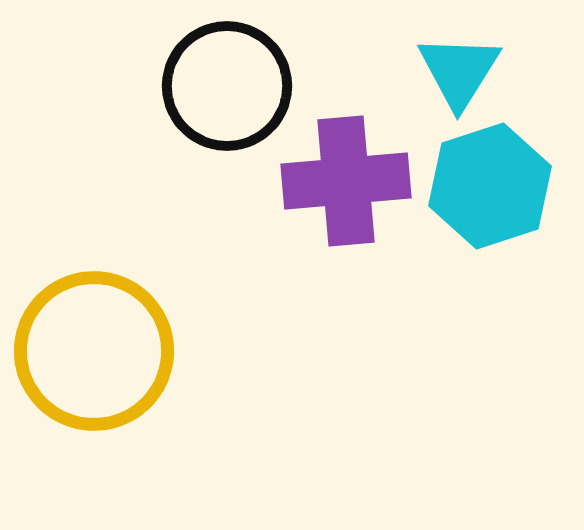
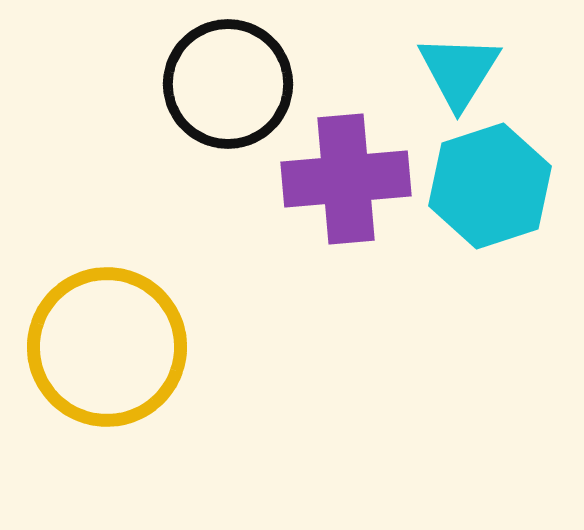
black circle: moved 1 px right, 2 px up
purple cross: moved 2 px up
yellow circle: moved 13 px right, 4 px up
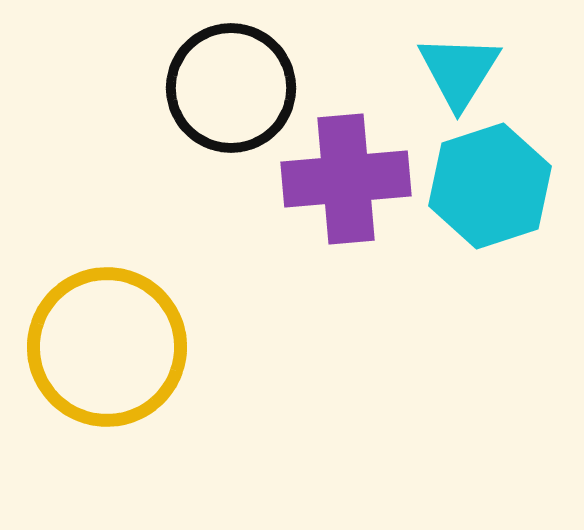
black circle: moved 3 px right, 4 px down
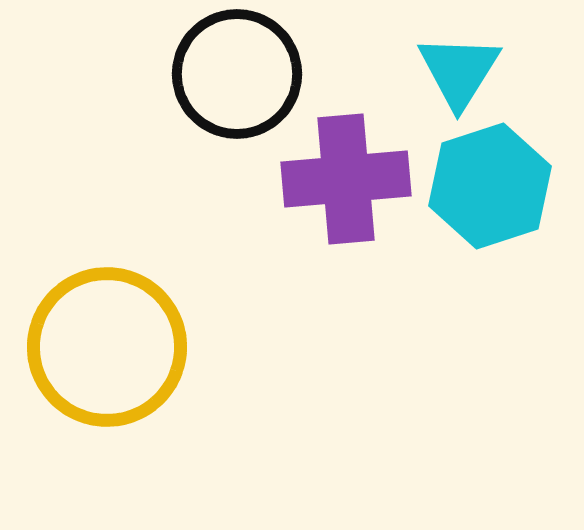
black circle: moved 6 px right, 14 px up
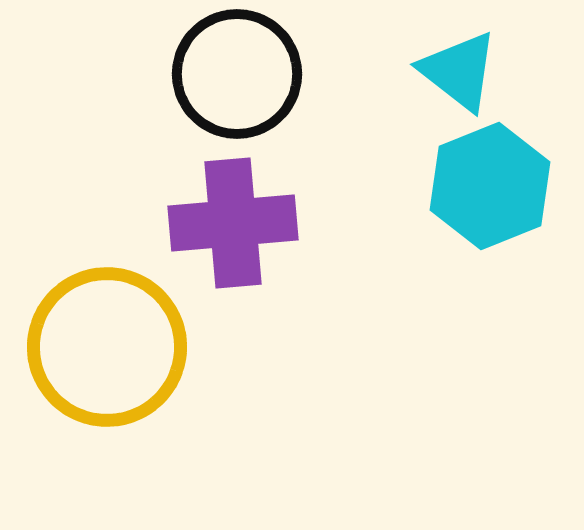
cyan triangle: rotated 24 degrees counterclockwise
purple cross: moved 113 px left, 44 px down
cyan hexagon: rotated 4 degrees counterclockwise
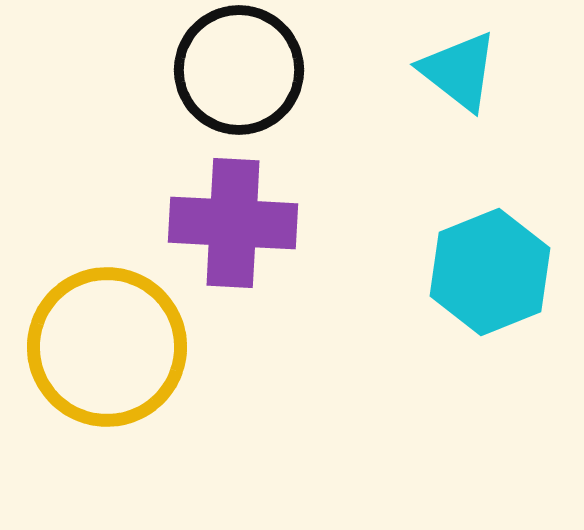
black circle: moved 2 px right, 4 px up
cyan hexagon: moved 86 px down
purple cross: rotated 8 degrees clockwise
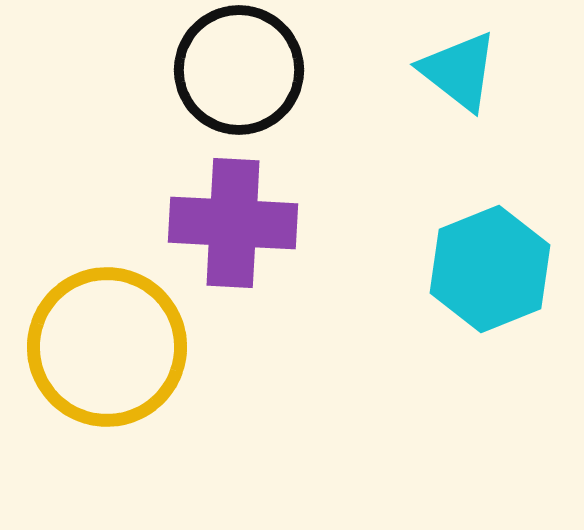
cyan hexagon: moved 3 px up
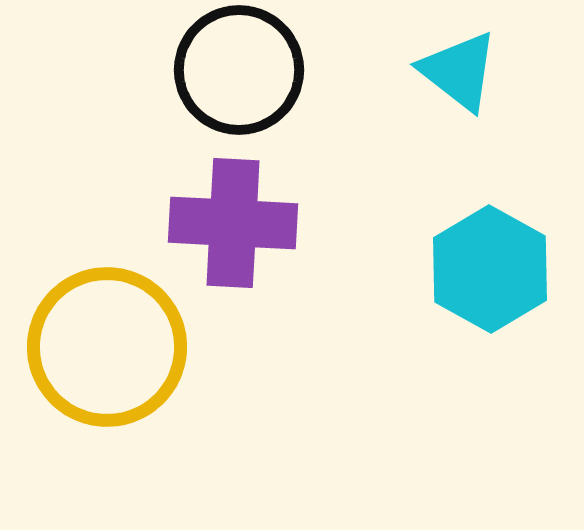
cyan hexagon: rotated 9 degrees counterclockwise
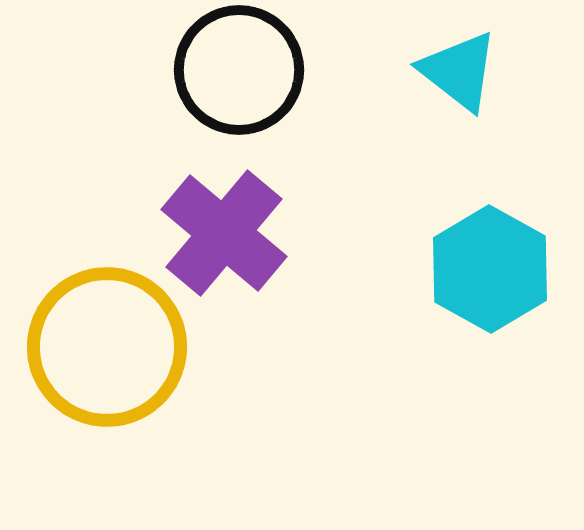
purple cross: moved 9 px left, 10 px down; rotated 37 degrees clockwise
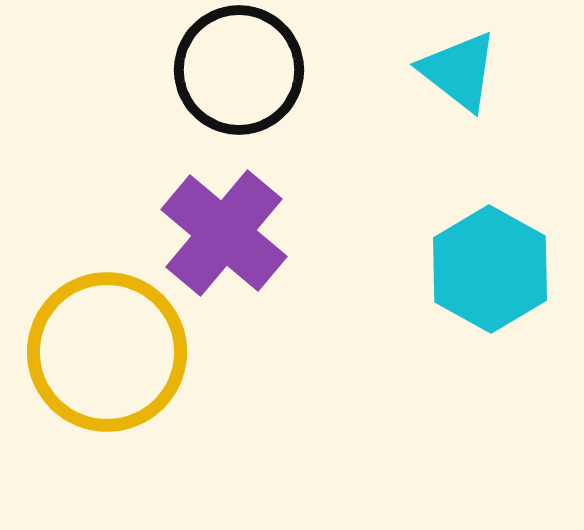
yellow circle: moved 5 px down
